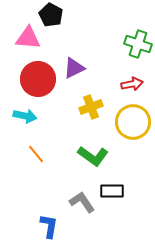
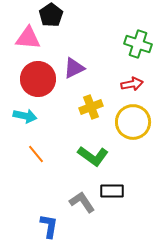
black pentagon: rotated 10 degrees clockwise
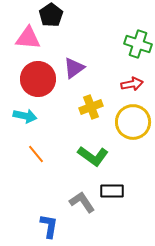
purple triangle: rotated 10 degrees counterclockwise
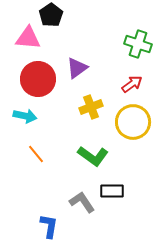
purple triangle: moved 3 px right
red arrow: rotated 25 degrees counterclockwise
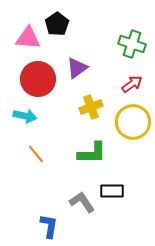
black pentagon: moved 6 px right, 9 px down
green cross: moved 6 px left
green L-shape: moved 1 px left, 3 px up; rotated 36 degrees counterclockwise
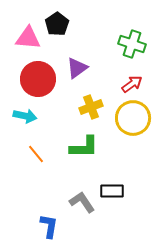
yellow circle: moved 4 px up
green L-shape: moved 8 px left, 6 px up
